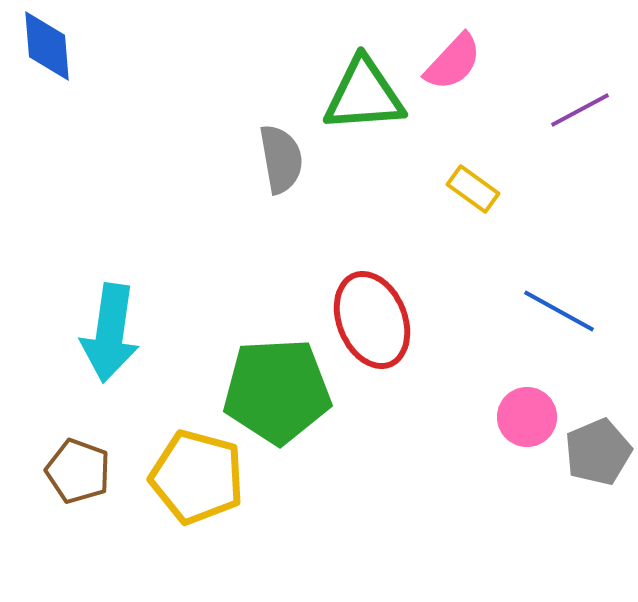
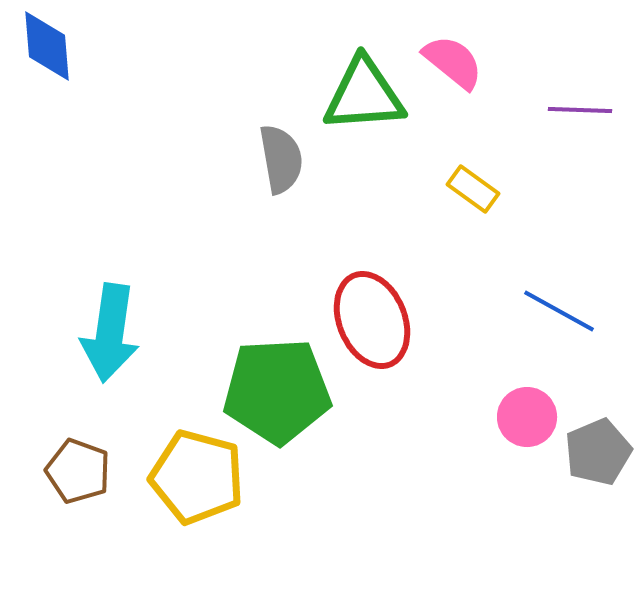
pink semicircle: rotated 94 degrees counterclockwise
purple line: rotated 30 degrees clockwise
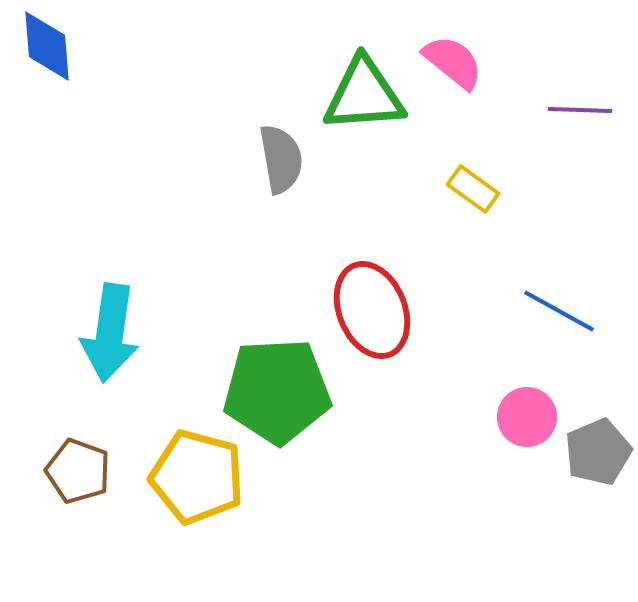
red ellipse: moved 10 px up
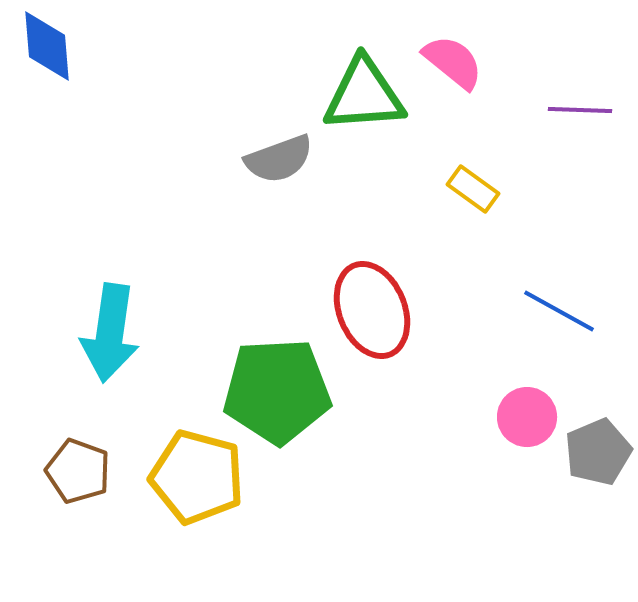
gray semicircle: moved 2 px left; rotated 80 degrees clockwise
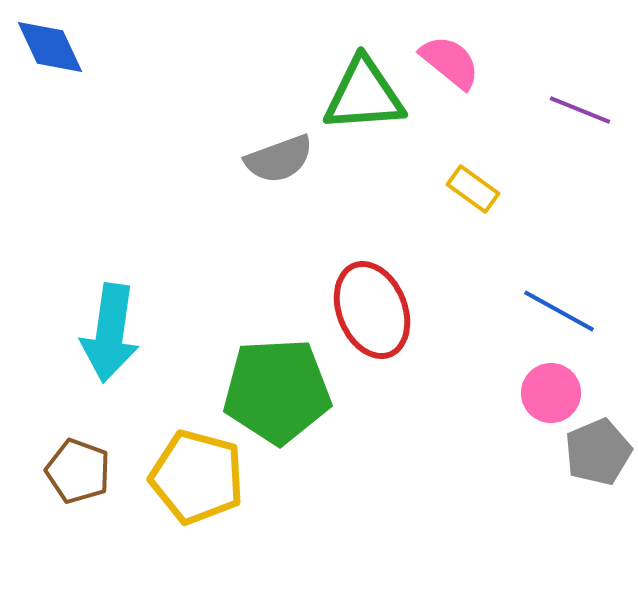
blue diamond: moved 3 px right, 1 px down; rotated 20 degrees counterclockwise
pink semicircle: moved 3 px left
purple line: rotated 20 degrees clockwise
pink circle: moved 24 px right, 24 px up
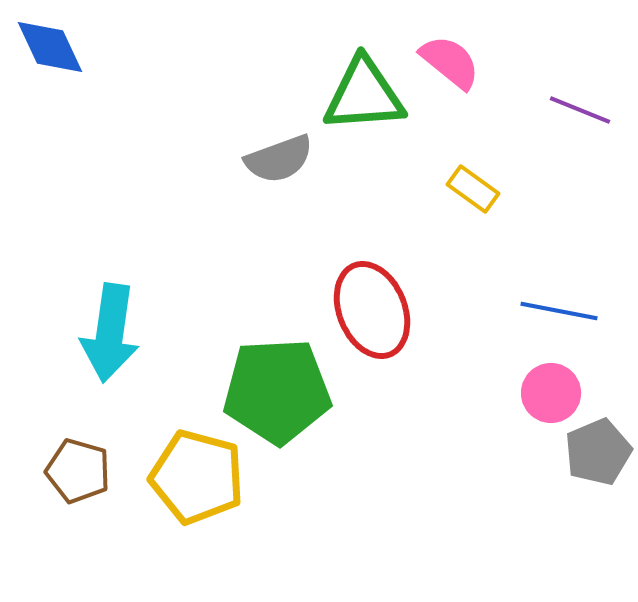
blue line: rotated 18 degrees counterclockwise
brown pentagon: rotated 4 degrees counterclockwise
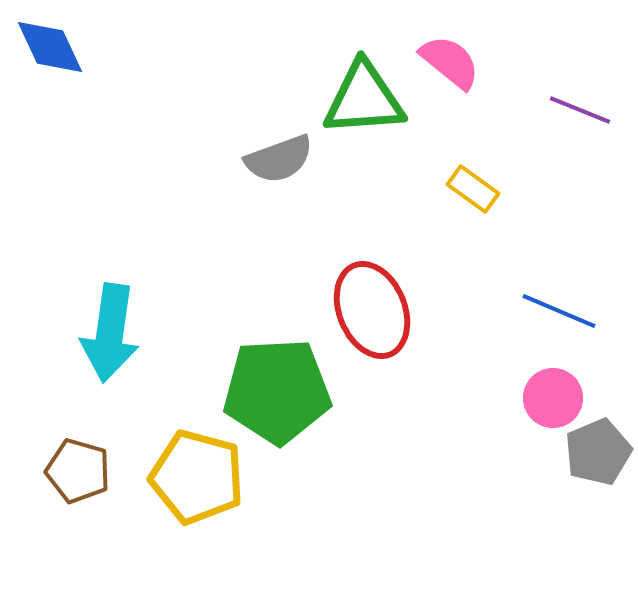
green triangle: moved 4 px down
blue line: rotated 12 degrees clockwise
pink circle: moved 2 px right, 5 px down
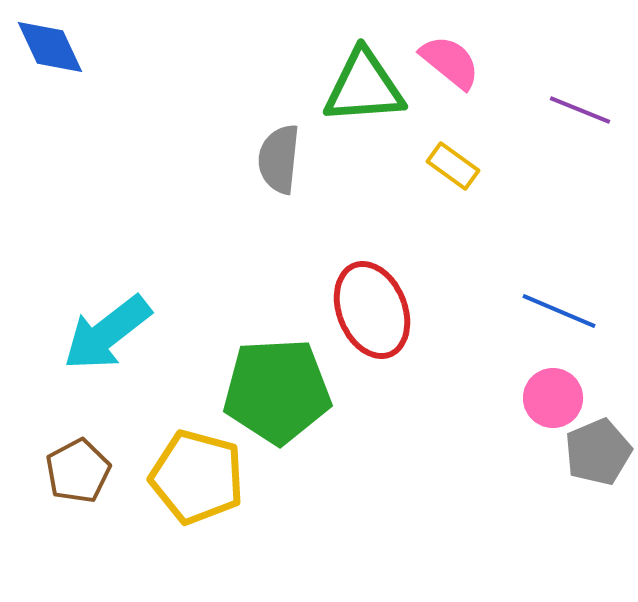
green triangle: moved 12 px up
gray semicircle: rotated 116 degrees clockwise
yellow rectangle: moved 20 px left, 23 px up
cyan arrow: moved 3 px left; rotated 44 degrees clockwise
brown pentagon: rotated 28 degrees clockwise
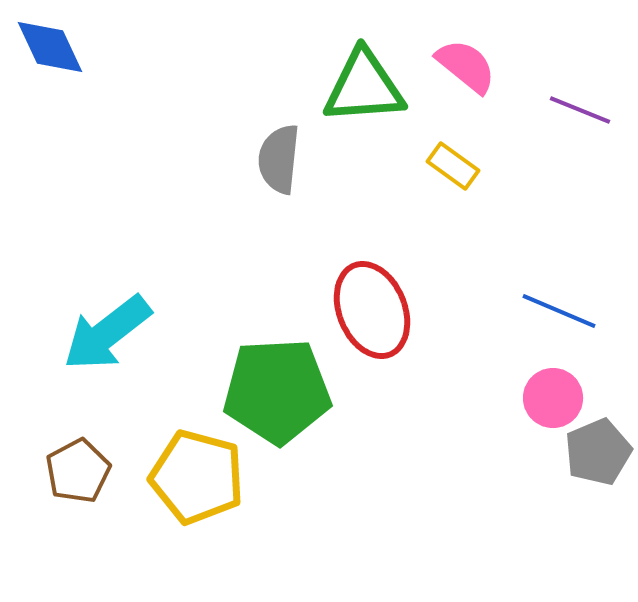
pink semicircle: moved 16 px right, 4 px down
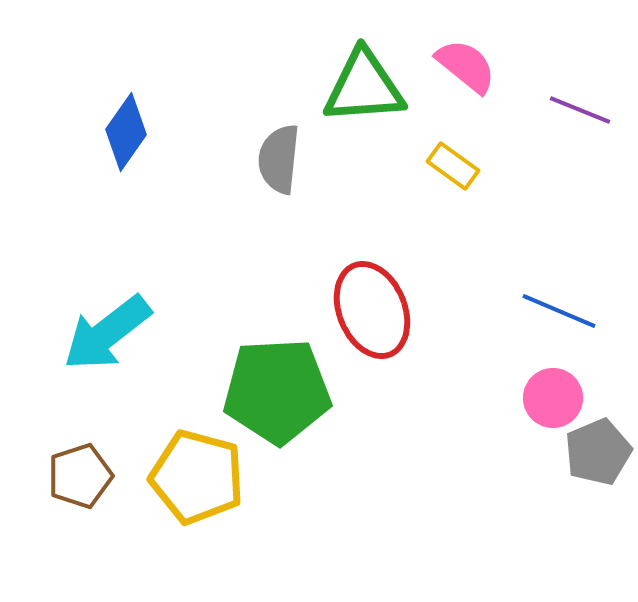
blue diamond: moved 76 px right, 85 px down; rotated 60 degrees clockwise
brown pentagon: moved 2 px right, 5 px down; rotated 10 degrees clockwise
